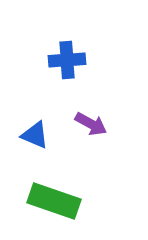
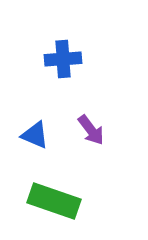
blue cross: moved 4 px left, 1 px up
purple arrow: moved 6 px down; rotated 24 degrees clockwise
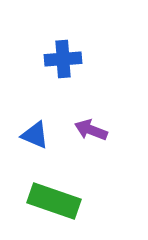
purple arrow: rotated 148 degrees clockwise
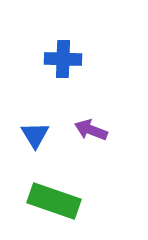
blue cross: rotated 6 degrees clockwise
blue triangle: rotated 36 degrees clockwise
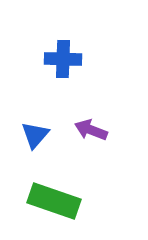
blue triangle: rotated 12 degrees clockwise
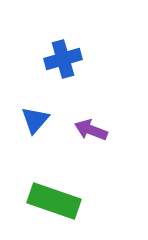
blue cross: rotated 18 degrees counterclockwise
blue triangle: moved 15 px up
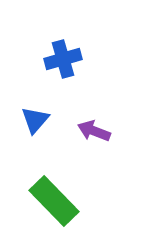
purple arrow: moved 3 px right, 1 px down
green rectangle: rotated 27 degrees clockwise
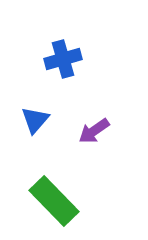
purple arrow: rotated 56 degrees counterclockwise
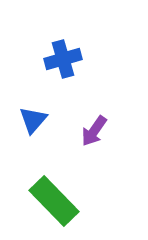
blue triangle: moved 2 px left
purple arrow: rotated 20 degrees counterclockwise
